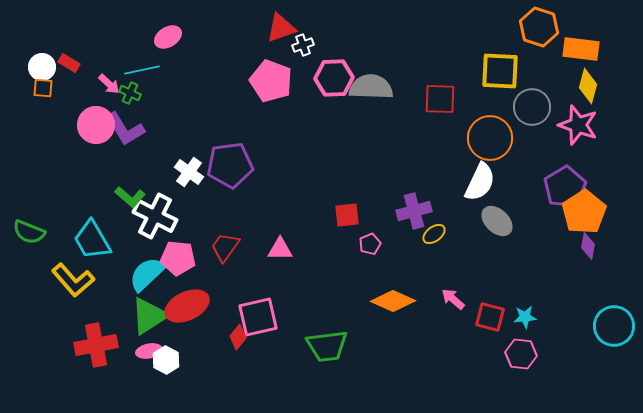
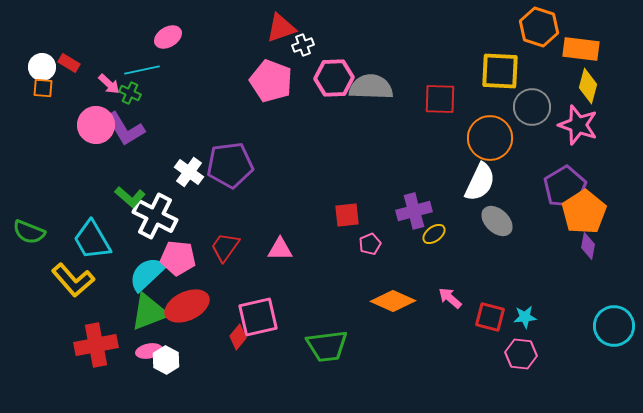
pink arrow at (453, 299): moved 3 px left, 1 px up
green triangle at (149, 316): moved 4 px up; rotated 12 degrees clockwise
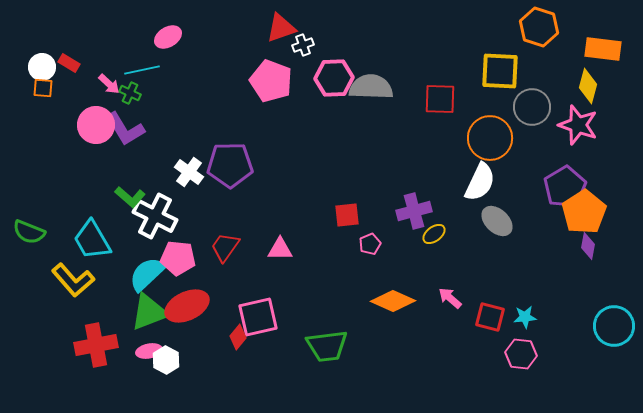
orange rectangle at (581, 49): moved 22 px right
purple pentagon at (230, 165): rotated 6 degrees clockwise
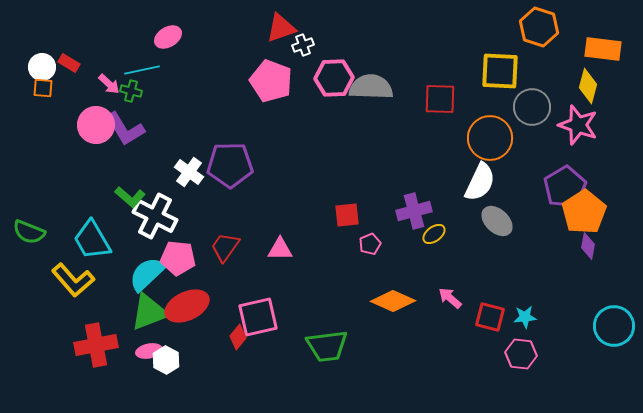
green cross at (130, 93): moved 1 px right, 2 px up; rotated 10 degrees counterclockwise
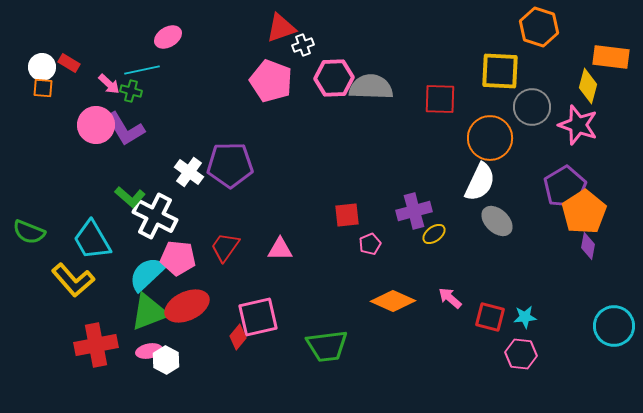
orange rectangle at (603, 49): moved 8 px right, 8 px down
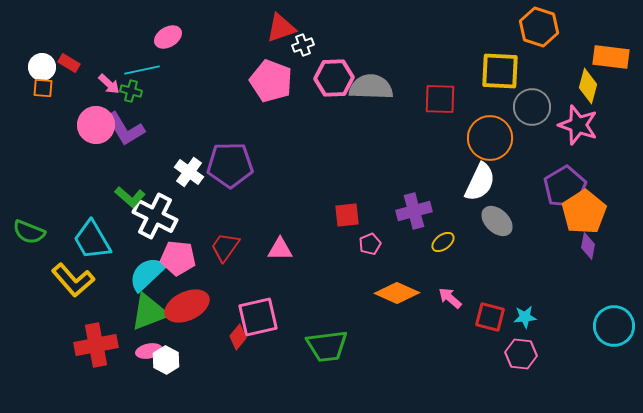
yellow ellipse at (434, 234): moved 9 px right, 8 px down
orange diamond at (393, 301): moved 4 px right, 8 px up
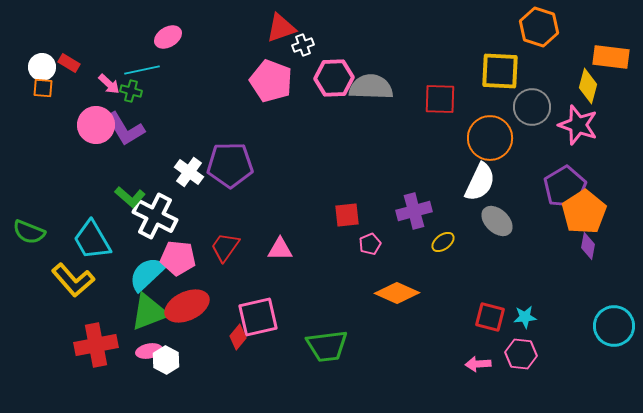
pink arrow at (450, 298): moved 28 px right, 66 px down; rotated 45 degrees counterclockwise
